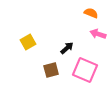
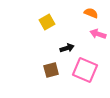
yellow square: moved 19 px right, 20 px up
black arrow: rotated 24 degrees clockwise
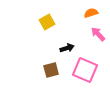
orange semicircle: rotated 40 degrees counterclockwise
pink arrow: rotated 28 degrees clockwise
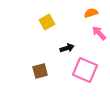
pink arrow: moved 1 px right, 1 px up
brown square: moved 11 px left, 1 px down
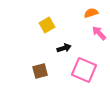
yellow square: moved 3 px down
black arrow: moved 3 px left
pink square: moved 1 px left
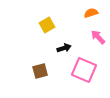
pink arrow: moved 1 px left, 4 px down
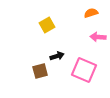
pink arrow: rotated 42 degrees counterclockwise
black arrow: moved 7 px left, 8 px down
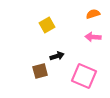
orange semicircle: moved 2 px right, 1 px down
pink arrow: moved 5 px left
pink square: moved 6 px down
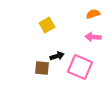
brown square: moved 2 px right, 3 px up; rotated 21 degrees clockwise
pink square: moved 4 px left, 9 px up
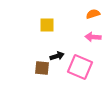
yellow square: rotated 28 degrees clockwise
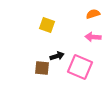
yellow square: rotated 21 degrees clockwise
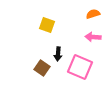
black arrow: moved 1 px right, 2 px up; rotated 112 degrees clockwise
brown square: rotated 28 degrees clockwise
